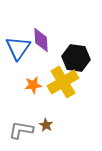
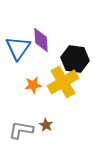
black hexagon: moved 1 px left, 1 px down
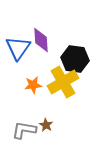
gray L-shape: moved 3 px right
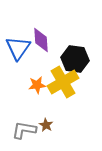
orange star: moved 4 px right
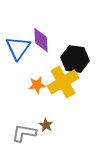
gray L-shape: moved 3 px down
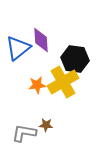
blue triangle: rotated 16 degrees clockwise
brown star: rotated 24 degrees counterclockwise
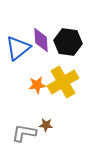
black hexagon: moved 7 px left, 17 px up
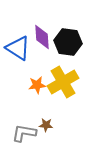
purple diamond: moved 1 px right, 3 px up
blue triangle: rotated 48 degrees counterclockwise
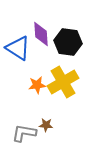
purple diamond: moved 1 px left, 3 px up
